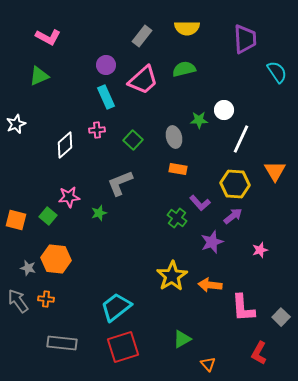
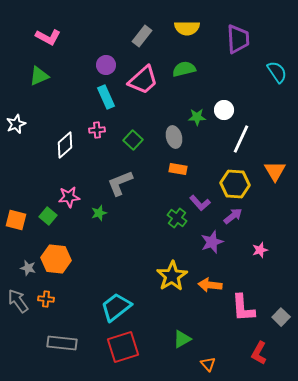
purple trapezoid at (245, 39): moved 7 px left
green star at (199, 120): moved 2 px left, 3 px up
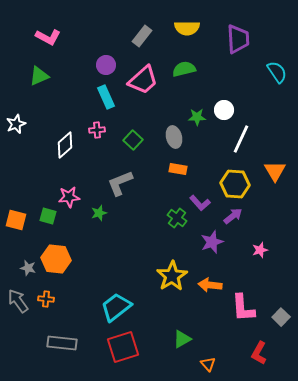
green square at (48, 216): rotated 24 degrees counterclockwise
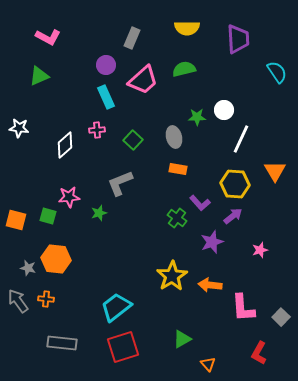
gray rectangle at (142, 36): moved 10 px left, 2 px down; rotated 15 degrees counterclockwise
white star at (16, 124): moved 3 px right, 4 px down; rotated 30 degrees clockwise
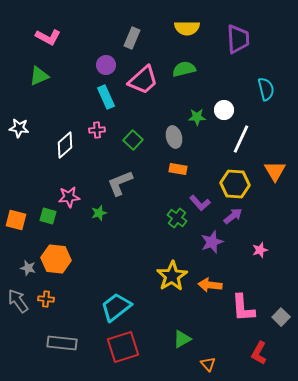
cyan semicircle at (277, 72): moved 11 px left, 17 px down; rotated 20 degrees clockwise
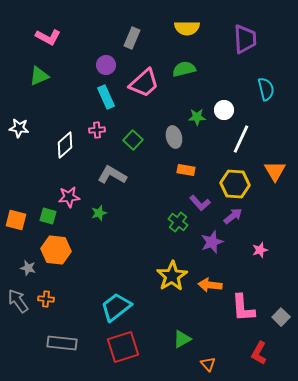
purple trapezoid at (238, 39): moved 7 px right
pink trapezoid at (143, 80): moved 1 px right, 3 px down
orange rectangle at (178, 169): moved 8 px right, 1 px down
gray L-shape at (120, 183): moved 8 px left, 8 px up; rotated 52 degrees clockwise
green cross at (177, 218): moved 1 px right, 4 px down
orange hexagon at (56, 259): moved 9 px up
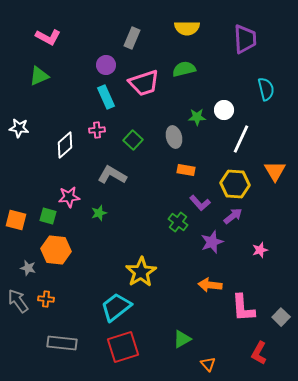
pink trapezoid at (144, 83): rotated 24 degrees clockwise
yellow star at (172, 276): moved 31 px left, 4 px up
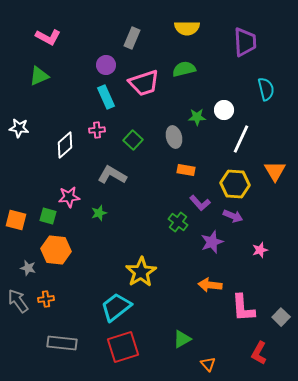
purple trapezoid at (245, 39): moved 3 px down
purple arrow at (233, 216): rotated 60 degrees clockwise
orange cross at (46, 299): rotated 14 degrees counterclockwise
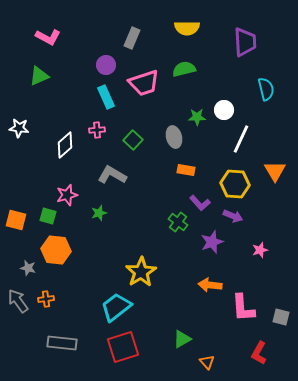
pink star at (69, 197): moved 2 px left, 2 px up; rotated 10 degrees counterclockwise
gray square at (281, 317): rotated 30 degrees counterclockwise
orange triangle at (208, 364): moved 1 px left, 2 px up
